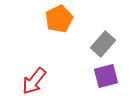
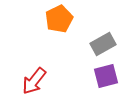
gray rectangle: rotated 20 degrees clockwise
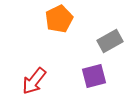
gray rectangle: moved 7 px right, 3 px up
purple square: moved 12 px left
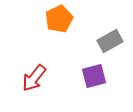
red arrow: moved 3 px up
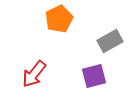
red arrow: moved 4 px up
